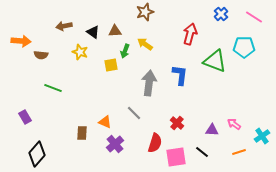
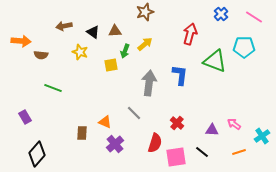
yellow arrow: rotated 105 degrees clockwise
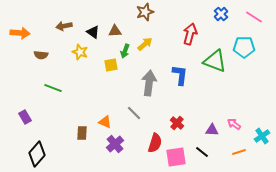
orange arrow: moved 1 px left, 8 px up
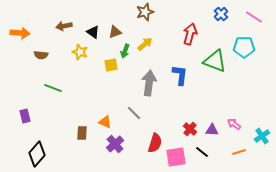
brown triangle: moved 1 px down; rotated 16 degrees counterclockwise
purple rectangle: moved 1 px up; rotated 16 degrees clockwise
red cross: moved 13 px right, 6 px down
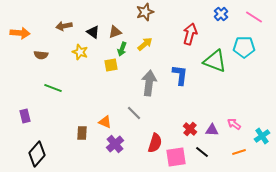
green arrow: moved 3 px left, 2 px up
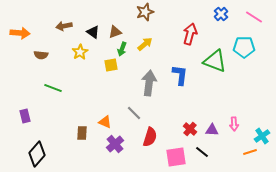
yellow star: rotated 21 degrees clockwise
pink arrow: rotated 128 degrees counterclockwise
red semicircle: moved 5 px left, 6 px up
orange line: moved 11 px right
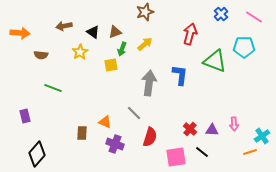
purple cross: rotated 30 degrees counterclockwise
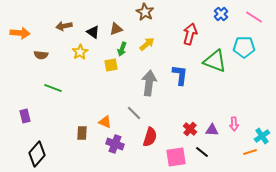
brown star: rotated 24 degrees counterclockwise
brown triangle: moved 1 px right, 3 px up
yellow arrow: moved 2 px right
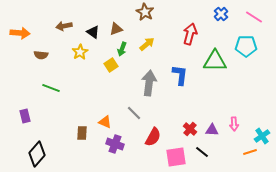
cyan pentagon: moved 2 px right, 1 px up
green triangle: rotated 20 degrees counterclockwise
yellow square: rotated 24 degrees counterclockwise
green line: moved 2 px left
red semicircle: moved 3 px right; rotated 12 degrees clockwise
